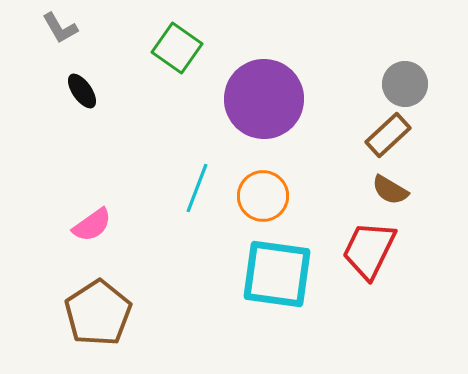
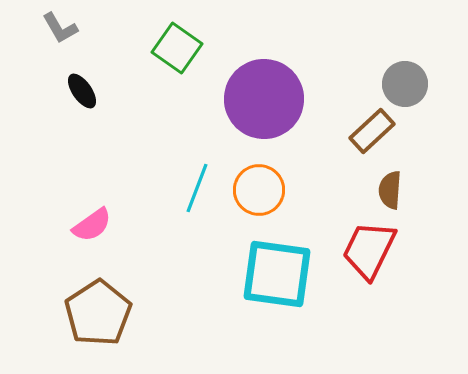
brown rectangle: moved 16 px left, 4 px up
brown semicircle: rotated 63 degrees clockwise
orange circle: moved 4 px left, 6 px up
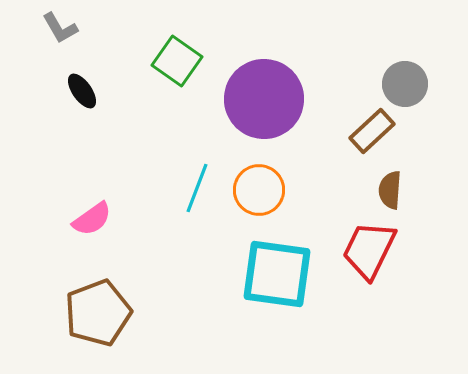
green square: moved 13 px down
pink semicircle: moved 6 px up
brown pentagon: rotated 12 degrees clockwise
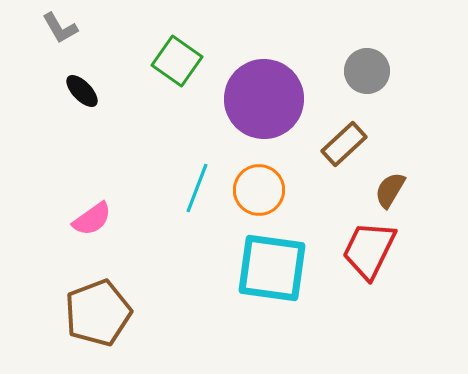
gray circle: moved 38 px left, 13 px up
black ellipse: rotated 9 degrees counterclockwise
brown rectangle: moved 28 px left, 13 px down
brown semicircle: rotated 27 degrees clockwise
cyan square: moved 5 px left, 6 px up
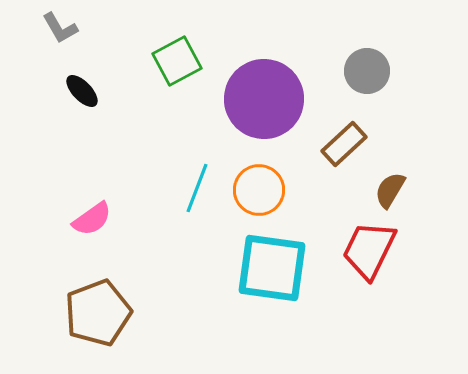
green square: rotated 27 degrees clockwise
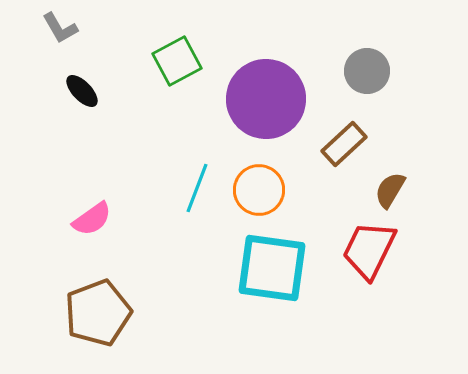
purple circle: moved 2 px right
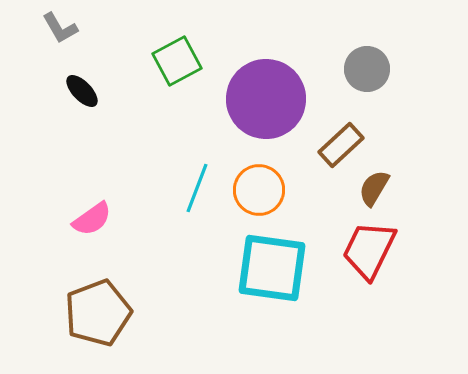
gray circle: moved 2 px up
brown rectangle: moved 3 px left, 1 px down
brown semicircle: moved 16 px left, 2 px up
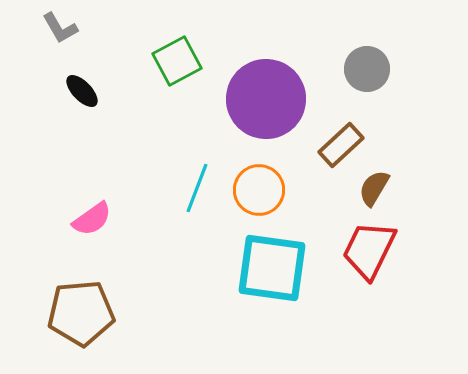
brown pentagon: moved 17 px left; rotated 16 degrees clockwise
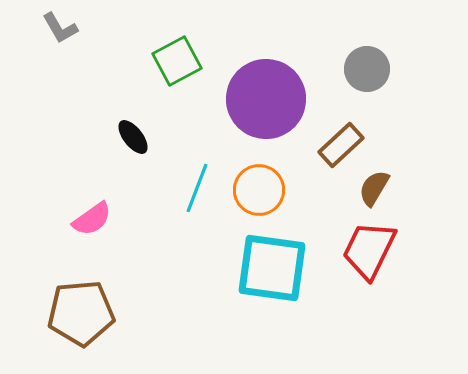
black ellipse: moved 51 px right, 46 px down; rotated 6 degrees clockwise
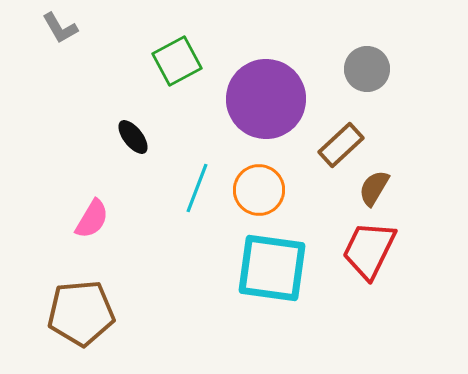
pink semicircle: rotated 24 degrees counterclockwise
